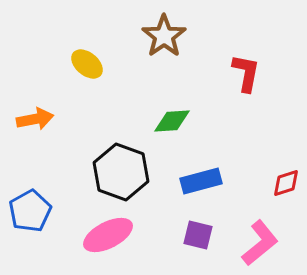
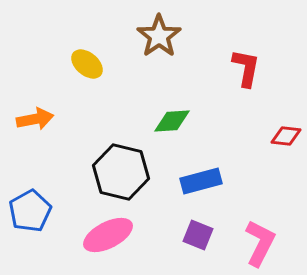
brown star: moved 5 px left
red L-shape: moved 5 px up
black hexagon: rotated 6 degrees counterclockwise
red diamond: moved 47 px up; rotated 24 degrees clockwise
purple square: rotated 8 degrees clockwise
pink L-shape: rotated 24 degrees counterclockwise
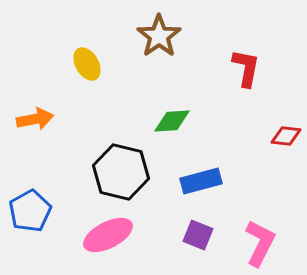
yellow ellipse: rotated 20 degrees clockwise
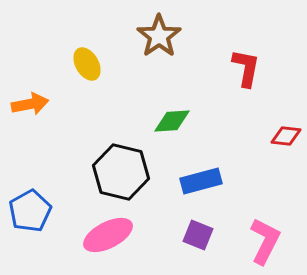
orange arrow: moved 5 px left, 15 px up
pink L-shape: moved 5 px right, 2 px up
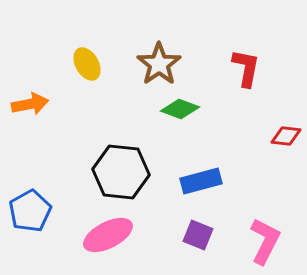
brown star: moved 28 px down
green diamond: moved 8 px right, 12 px up; rotated 24 degrees clockwise
black hexagon: rotated 8 degrees counterclockwise
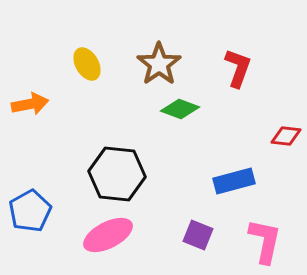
red L-shape: moved 8 px left; rotated 9 degrees clockwise
black hexagon: moved 4 px left, 2 px down
blue rectangle: moved 33 px right
pink L-shape: rotated 15 degrees counterclockwise
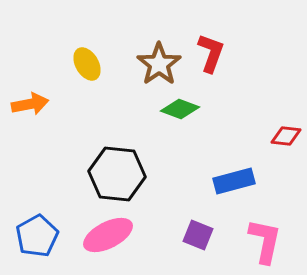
red L-shape: moved 27 px left, 15 px up
blue pentagon: moved 7 px right, 25 px down
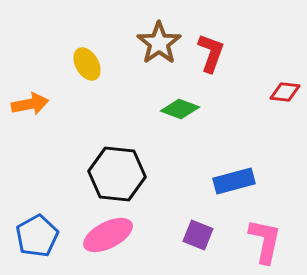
brown star: moved 21 px up
red diamond: moved 1 px left, 44 px up
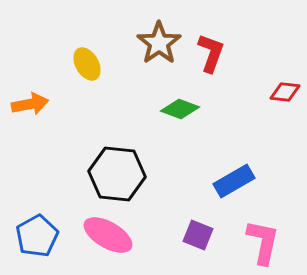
blue rectangle: rotated 15 degrees counterclockwise
pink ellipse: rotated 57 degrees clockwise
pink L-shape: moved 2 px left, 1 px down
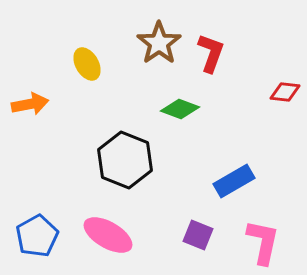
black hexagon: moved 8 px right, 14 px up; rotated 16 degrees clockwise
